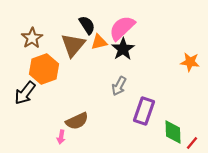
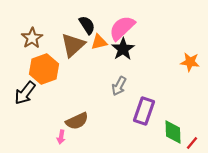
brown triangle: rotated 8 degrees clockwise
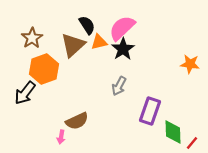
orange star: moved 2 px down
purple rectangle: moved 6 px right
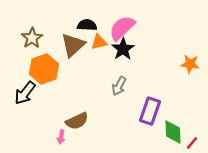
black semicircle: rotated 54 degrees counterclockwise
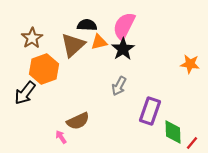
pink semicircle: moved 2 px right, 2 px up; rotated 20 degrees counterclockwise
brown semicircle: moved 1 px right
pink arrow: rotated 136 degrees clockwise
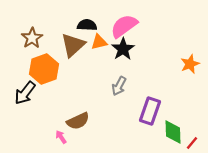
pink semicircle: rotated 28 degrees clockwise
orange star: rotated 30 degrees counterclockwise
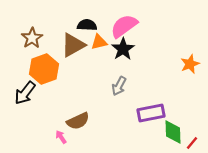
brown triangle: rotated 12 degrees clockwise
purple rectangle: moved 1 px right, 2 px down; rotated 60 degrees clockwise
